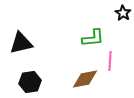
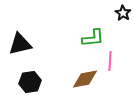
black triangle: moved 1 px left, 1 px down
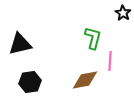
green L-shape: rotated 70 degrees counterclockwise
brown diamond: moved 1 px down
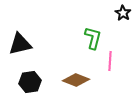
brown diamond: moved 9 px left; rotated 32 degrees clockwise
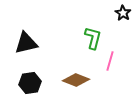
black triangle: moved 6 px right, 1 px up
pink line: rotated 12 degrees clockwise
black hexagon: moved 1 px down
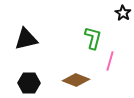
black triangle: moved 4 px up
black hexagon: moved 1 px left; rotated 10 degrees clockwise
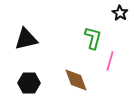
black star: moved 3 px left
brown diamond: rotated 48 degrees clockwise
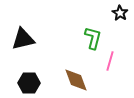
black triangle: moved 3 px left
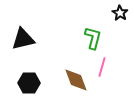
pink line: moved 8 px left, 6 px down
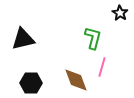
black hexagon: moved 2 px right
